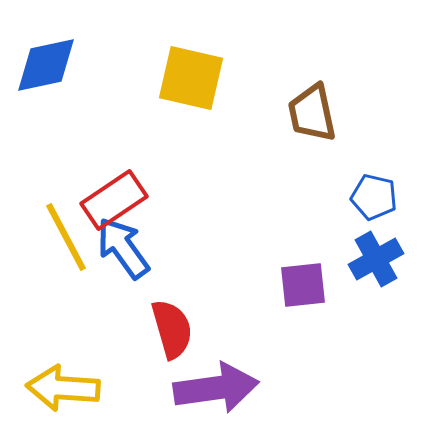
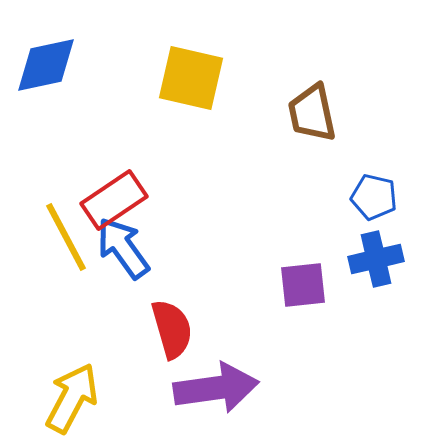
blue cross: rotated 16 degrees clockwise
yellow arrow: moved 9 px right, 10 px down; rotated 114 degrees clockwise
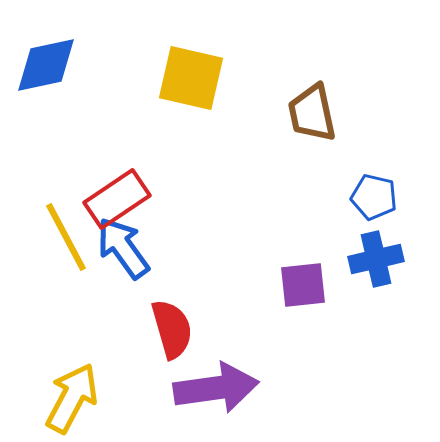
red rectangle: moved 3 px right, 1 px up
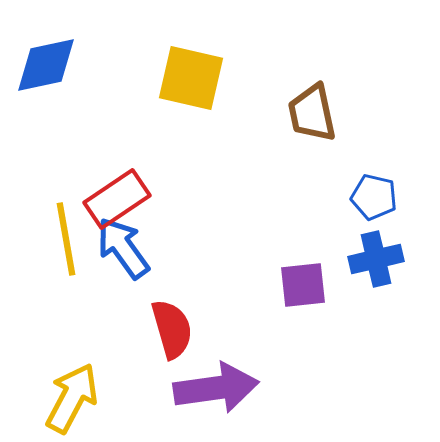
yellow line: moved 2 px down; rotated 18 degrees clockwise
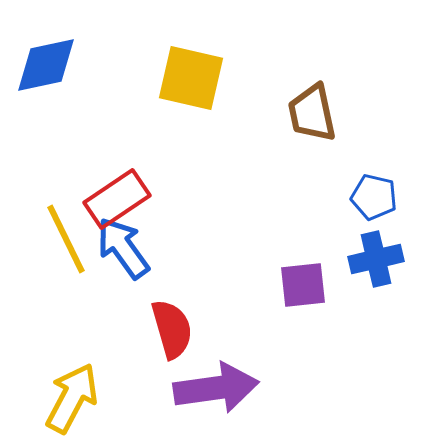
yellow line: rotated 16 degrees counterclockwise
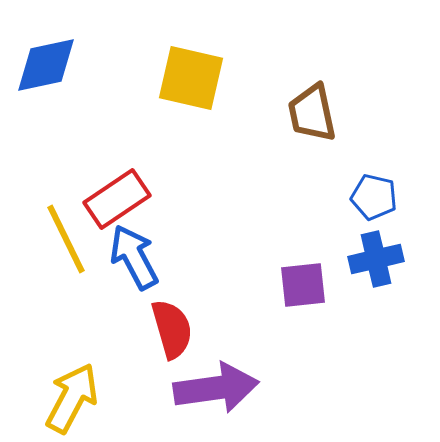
blue arrow: moved 11 px right, 9 px down; rotated 8 degrees clockwise
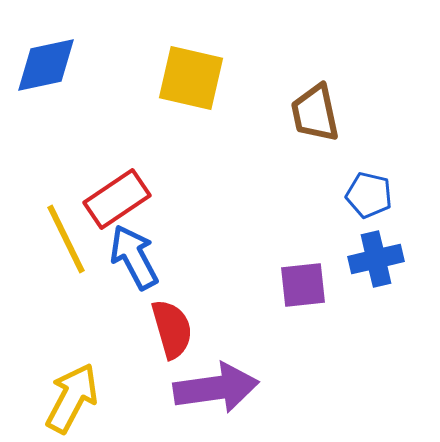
brown trapezoid: moved 3 px right
blue pentagon: moved 5 px left, 2 px up
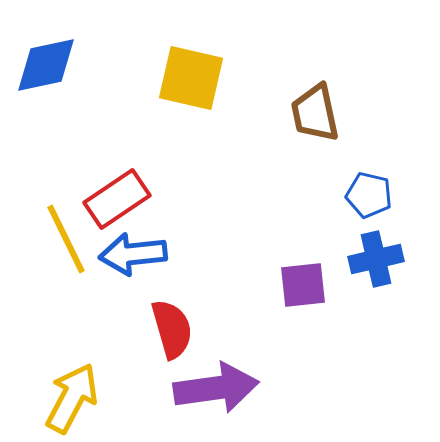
blue arrow: moved 1 px left, 3 px up; rotated 68 degrees counterclockwise
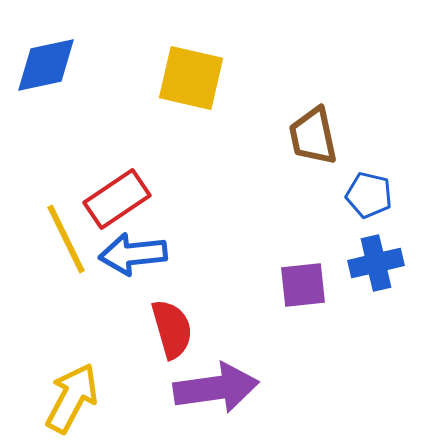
brown trapezoid: moved 2 px left, 23 px down
blue cross: moved 4 px down
